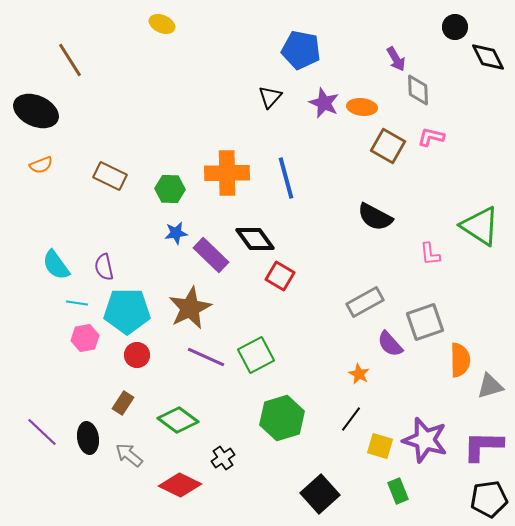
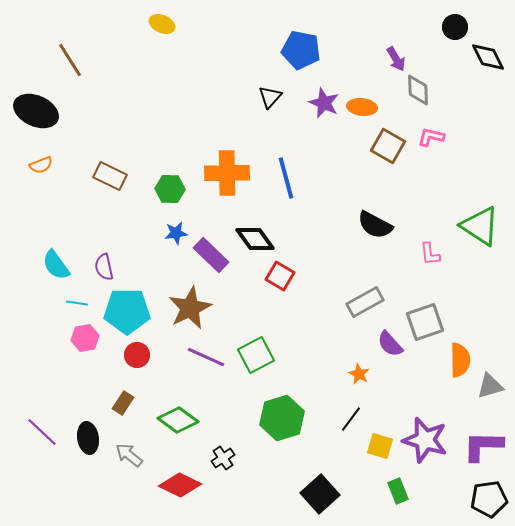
black semicircle at (375, 217): moved 8 px down
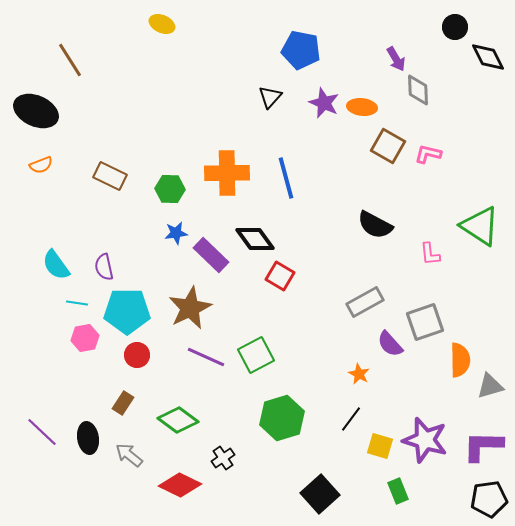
pink L-shape at (431, 137): moved 3 px left, 17 px down
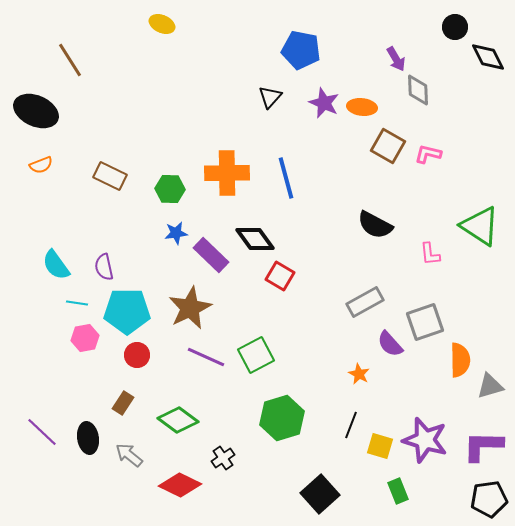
black line at (351, 419): moved 6 px down; rotated 16 degrees counterclockwise
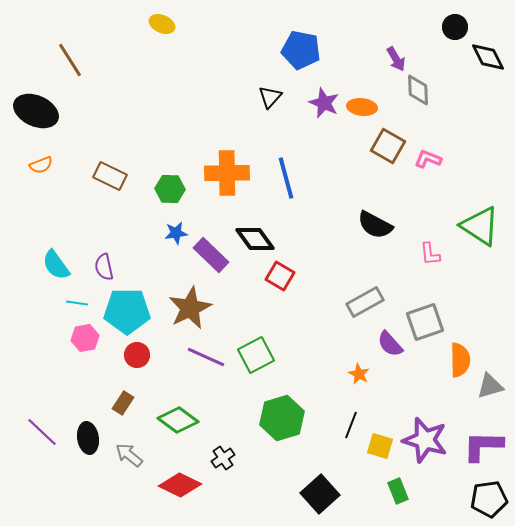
pink L-shape at (428, 154): moved 5 px down; rotated 8 degrees clockwise
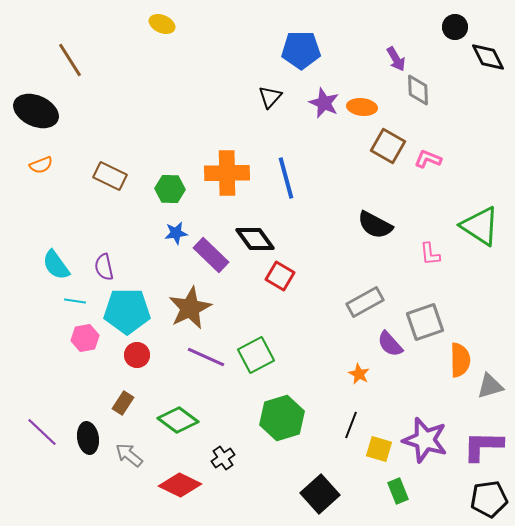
blue pentagon at (301, 50): rotated 12 degrees counterclockwise
cyan line at (77, 303): moved 2 px left, 2 px up
yellow square at (380, 446): moved 1 px left, 3 px down
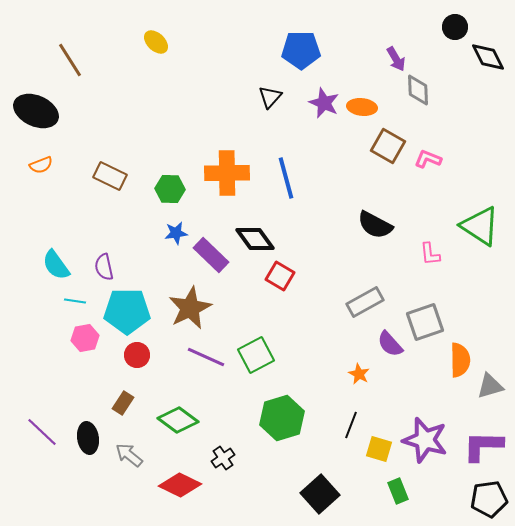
yellow ellipse at (162, 24): moved 6 px left, 18 px down; rotated 20 degrees clockwise
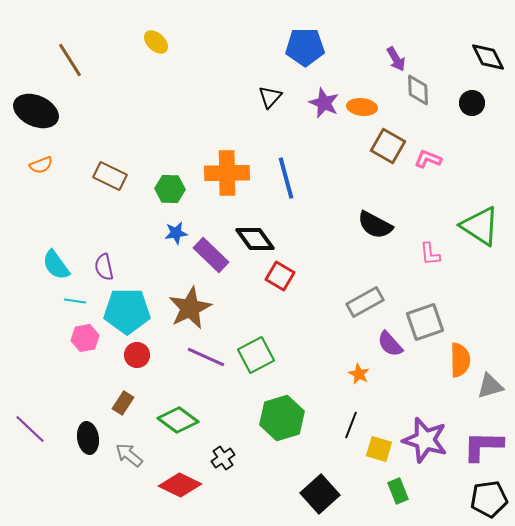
black circle at (455, 27): moved 17 px right, 76 px down
blue pentagon at (301, 50): moved 4 px right, 3 px up
purple line at (42, 432): moved 12 px left, 3 px up
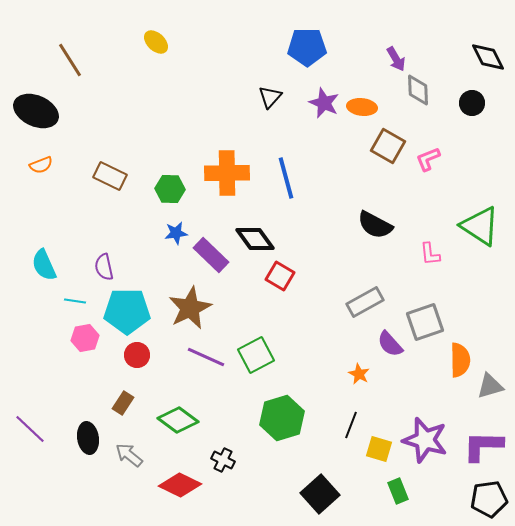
blue pentagon at (305, 47): moved 2 px right
pink L-shape at (428, 159): rotated 44 degrees counterclockwise
cyan semicircle at (56, 265): moved 12 px left; rotated 12 degrees clockwise
black cross at (223, 458): moved 2 px down; rotated 30 degrees counterclockwise
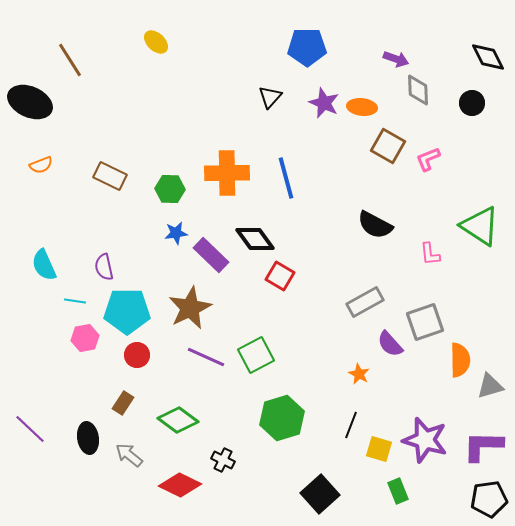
purple arrow at (396, 59): rotated 40 degrees counterclockwise
black ellipse at (36, 111): moved 6 px left, 9 px up
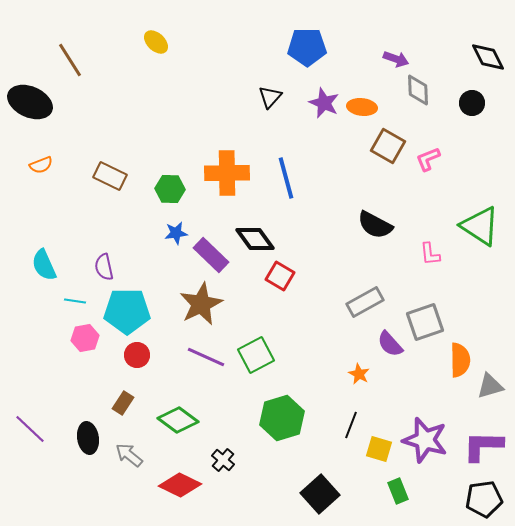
brown star at (190, 308): moved 11 px right, 4 px up
black cross at (223, 460): rotated 15 degrees clockwise
black pentagon at (489, 499): moved 5 px left
